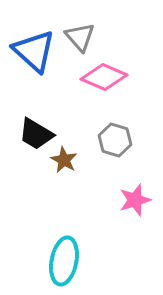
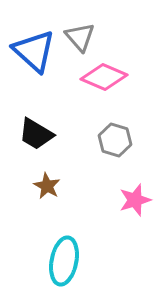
brown star: moved 17 px left, 26 px down
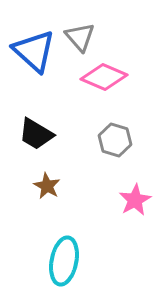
pink star: rotated 12 degrees counterclockwise
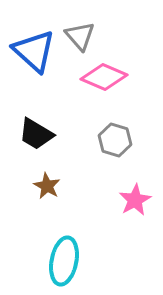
gray triangle: moved 1 px up
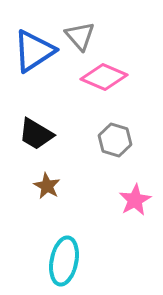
blue triangle: rotated 45 degrees clockwise
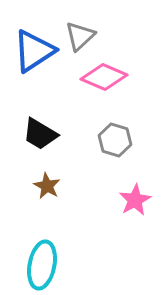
gray triangle: rotated 28 degrees clockwise
black trapezoid: moved 4 px right
cyan ellipse: moved 22 px left, 4 px down
